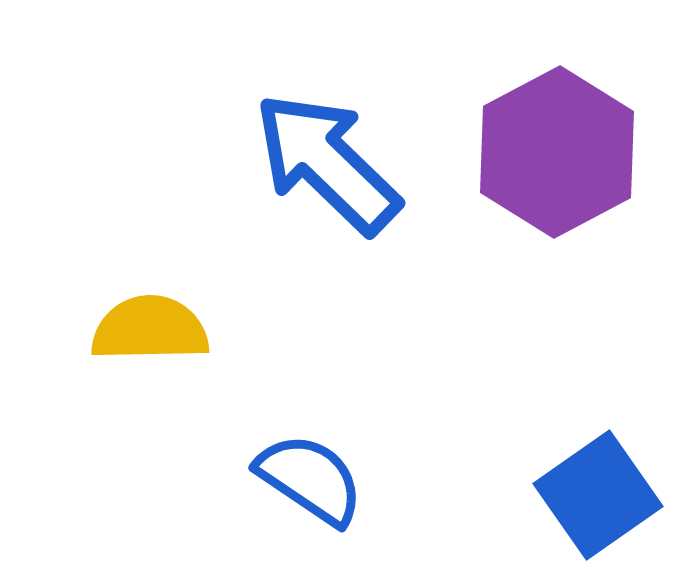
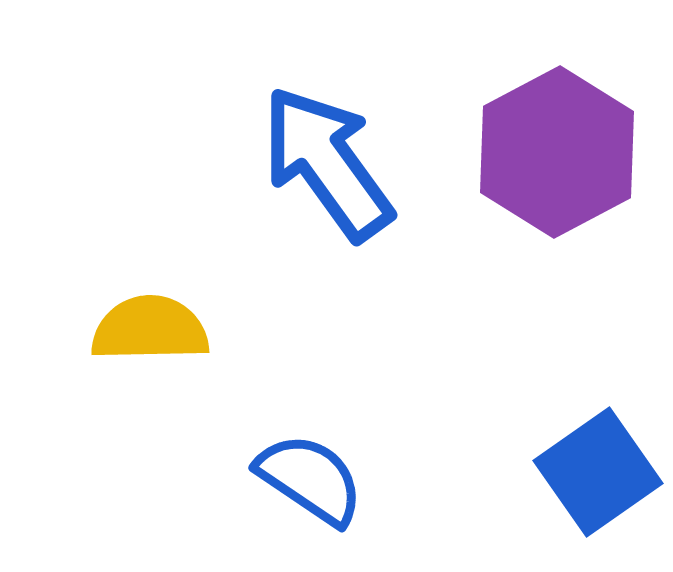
blue arrow: rotated 10 degrees clockwise
blue square: moved 23 px up
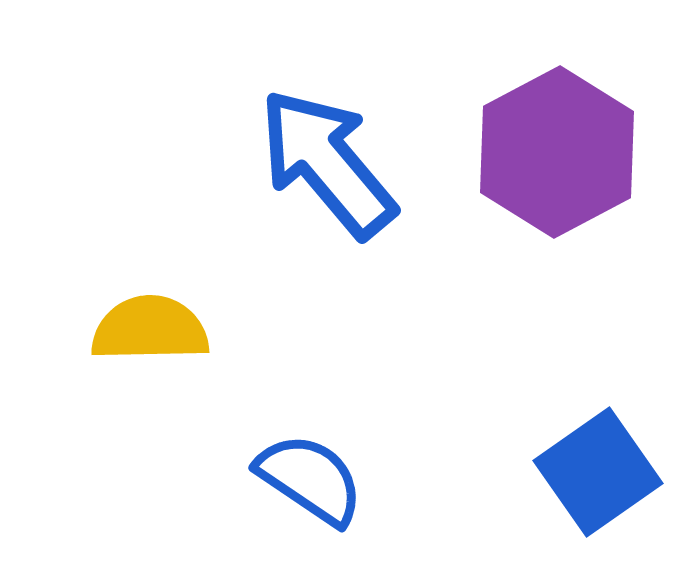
blue arrow: rotated 4 degrees counterclockwise
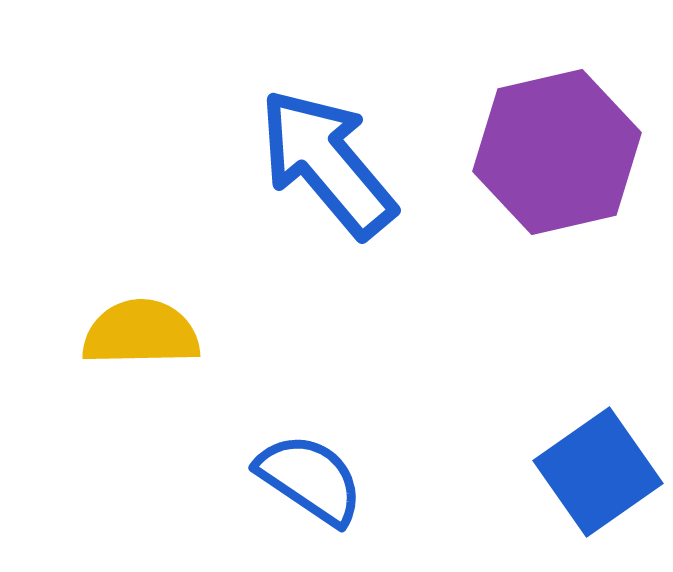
purple hexagon: rotated 15 degrees clockwise
yellow semicircle: moved 9 px left, 4 px down
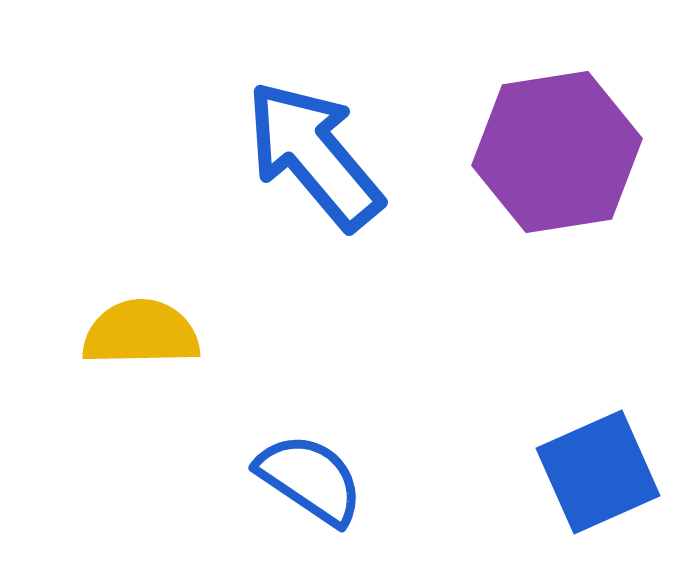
purple hexagon: rotated 4 degrees clockwise
blue arrow: moved 13 px left, 8 px up
blue square: rotated 11 degrees clockwise
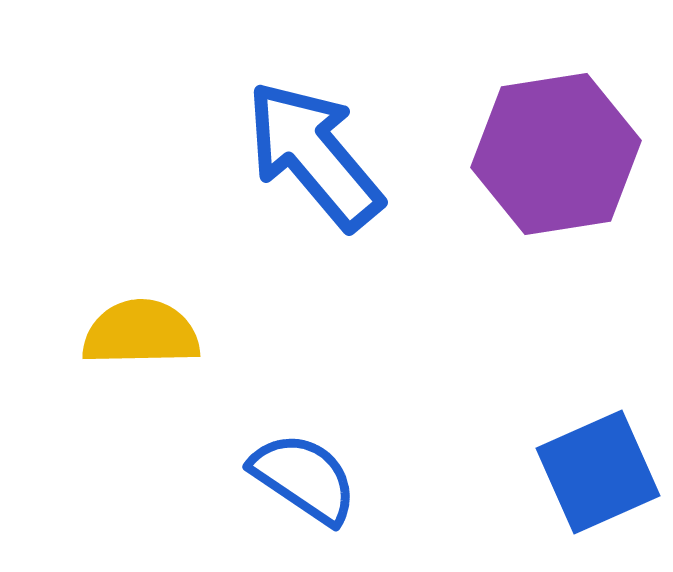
purple hexagon: moved 1 px left, 2 px down
blue semicircle: moved 6 px left, 1 px up
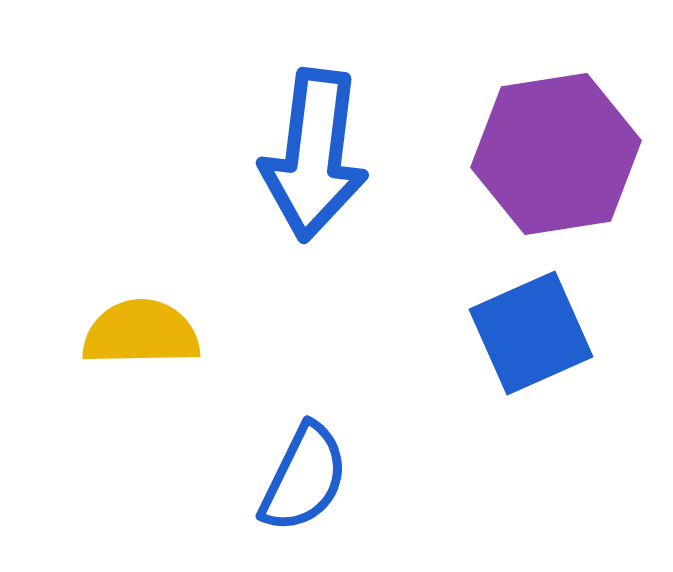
blue arrow: rotated 133 degrees counterclockwise
blue square: moved 67 px left, 139 px up
blue semicircle: rotated 82 degrees clockwise
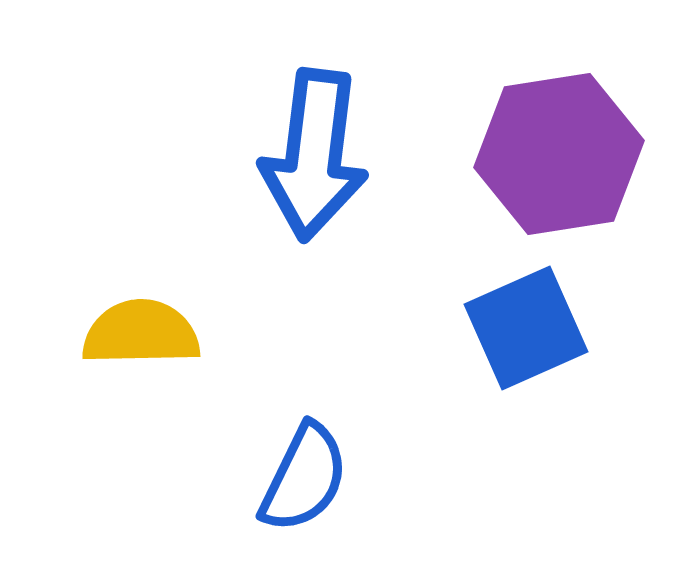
purple hexagon: moved 3 px right
blue square: moved 5 px left, 5 px up
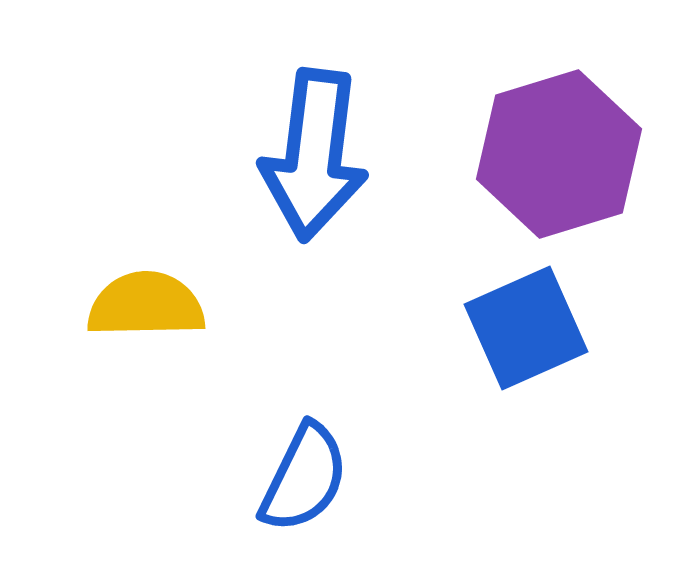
purple hexagon: rotated 8 degrees counterclockwise
yellow semicircle: moved 5 px right, 28 px up
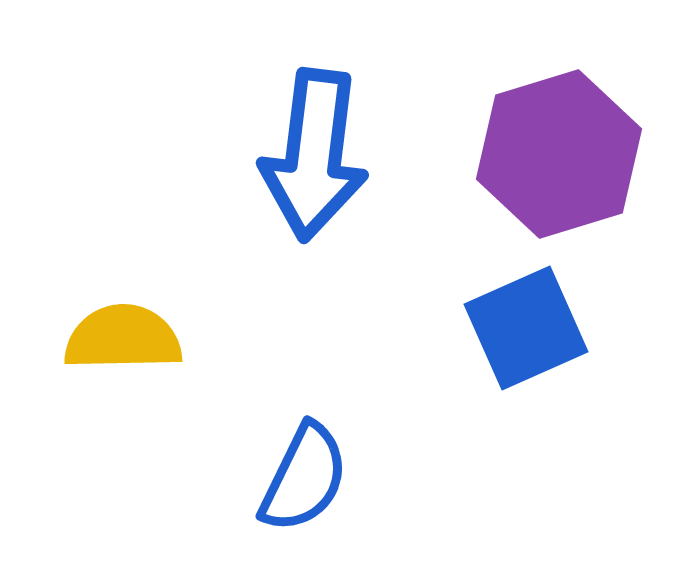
yellow semicircle: moved 23 px left, 33 px down
